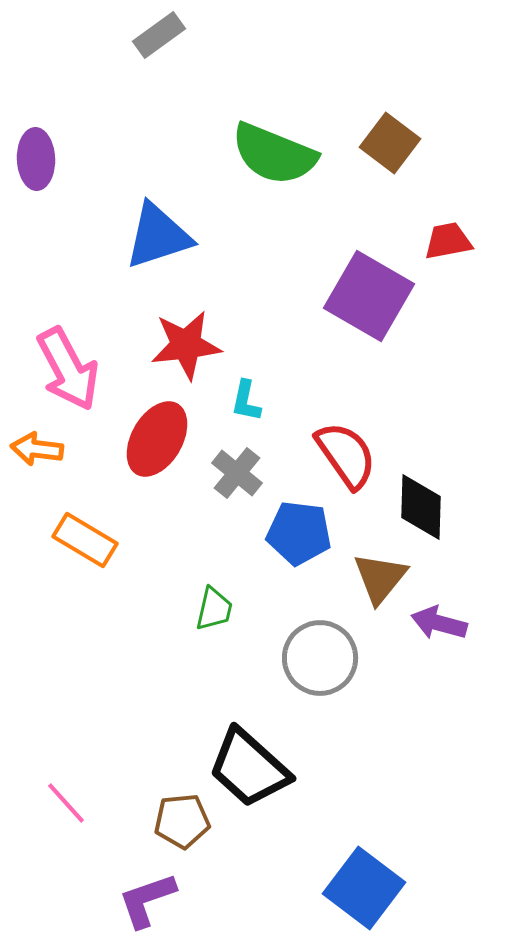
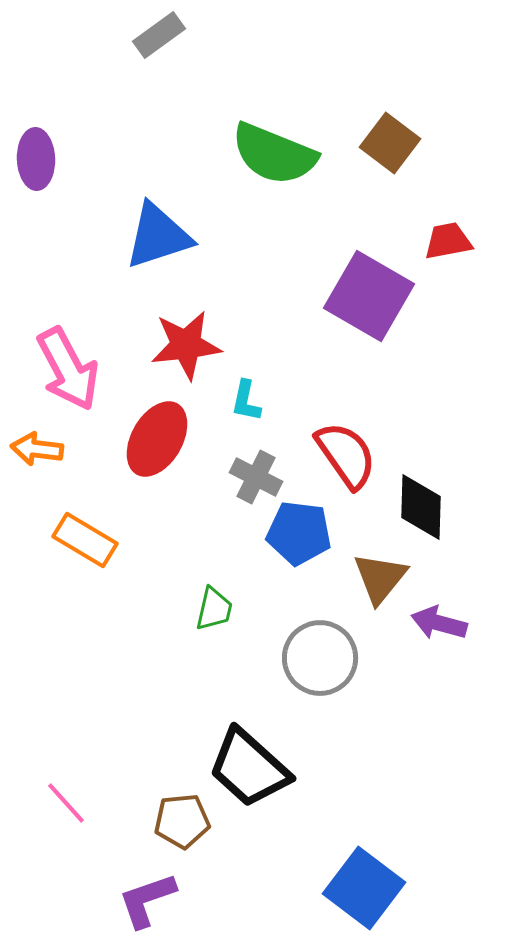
gray cross: moved 19 px right, 4 px down; rotated 12 degrees counterclockwise
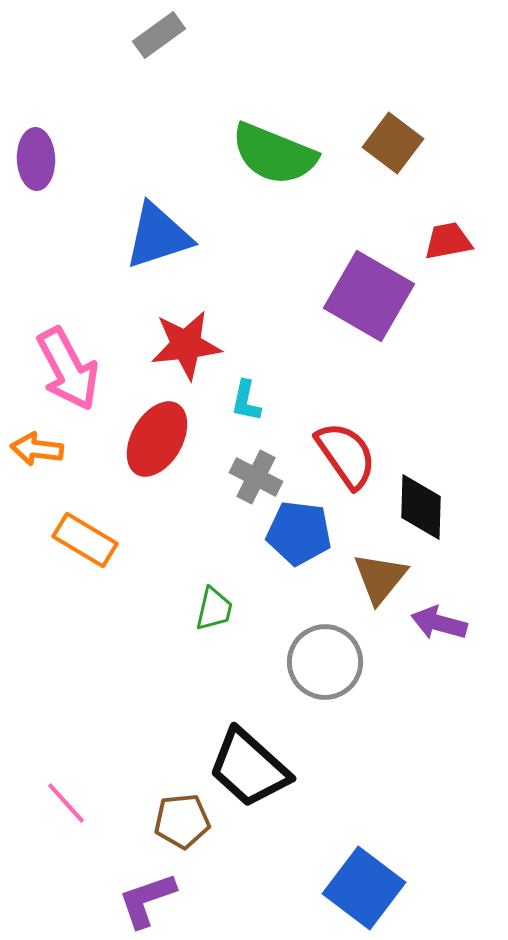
brown square: moved 3 px right
gray circle: moved 5 px right, 4 px down
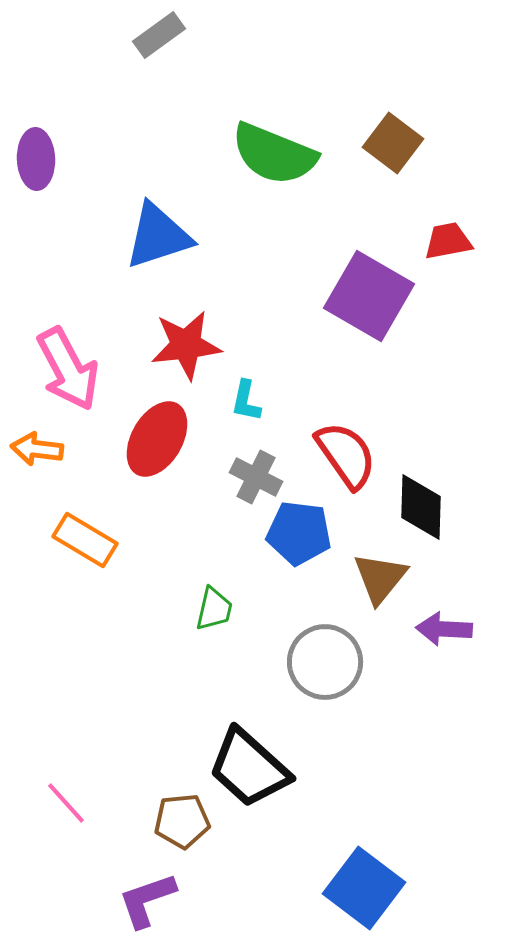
purple arrow: moved 5 px right, 6 px down; rotated 12 degrees counterclockwise
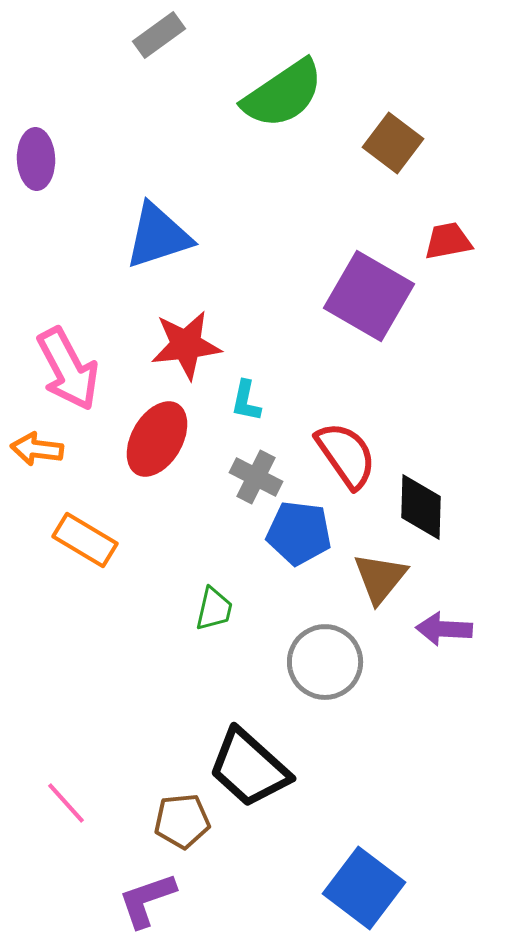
green semicircle: moved 9 px right, 60 px up; rotated 56 degrees counterclockwise
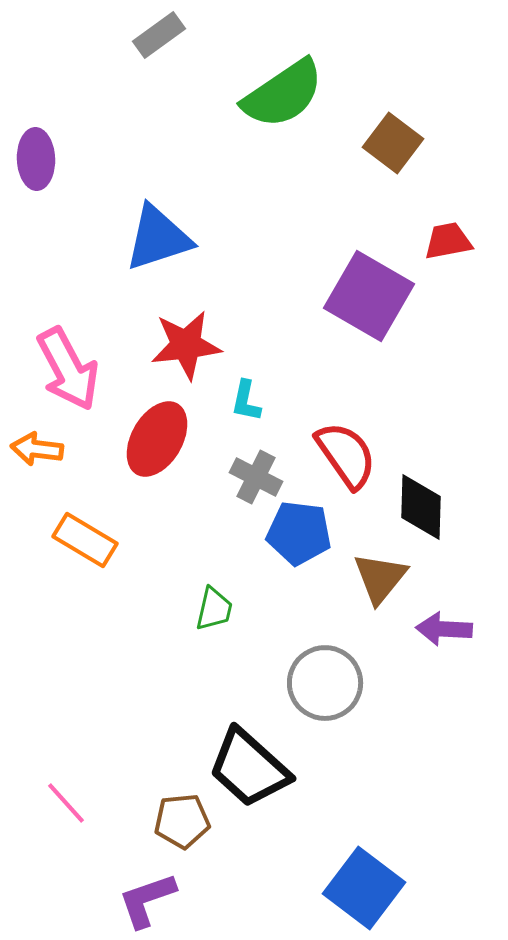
blue triangle: moved 2 px down
gray circle: moved 21 px down
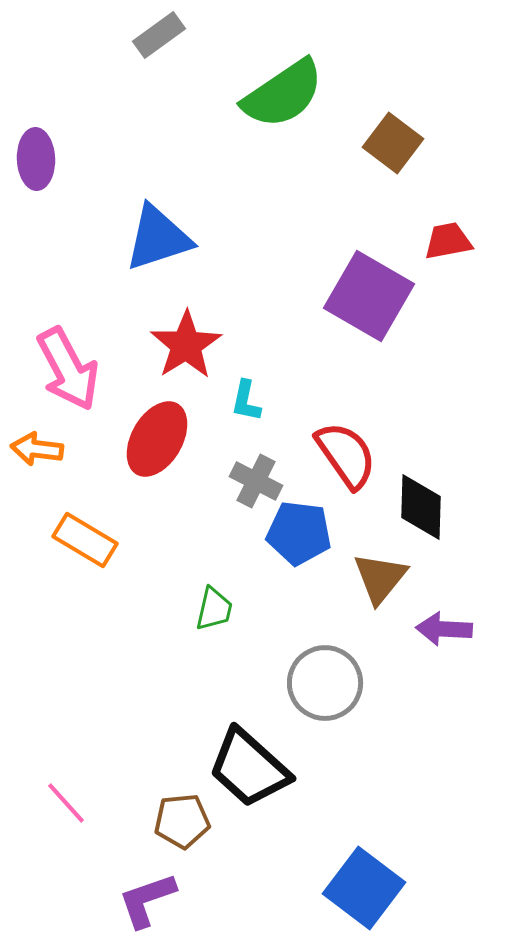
red star: rotated 26 degrees counterclockwise
gray cross: moved 4 px down
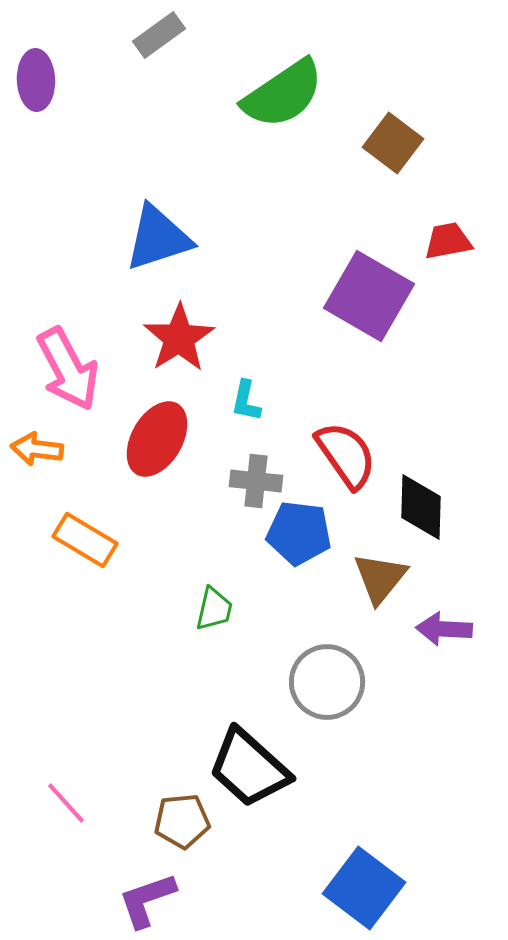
purple ellipse: moved 79 px up
red star: moved 7 px left, 7 px up
gray cross: rotated 21 degrees counterclockwise
gray circle: moved 2 px right, 1 px up
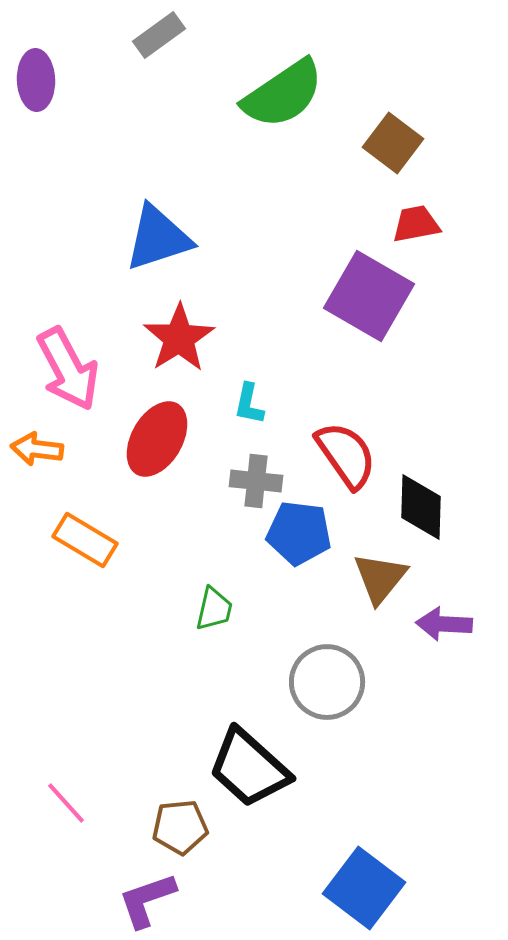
red trapezoid: moved 32 px left, 17 px up
cyan L-shape: moved 3 px right, 3 px down
purple arrow: moved 5 px up
brown pentagon: moved 2 px left, 6 px down
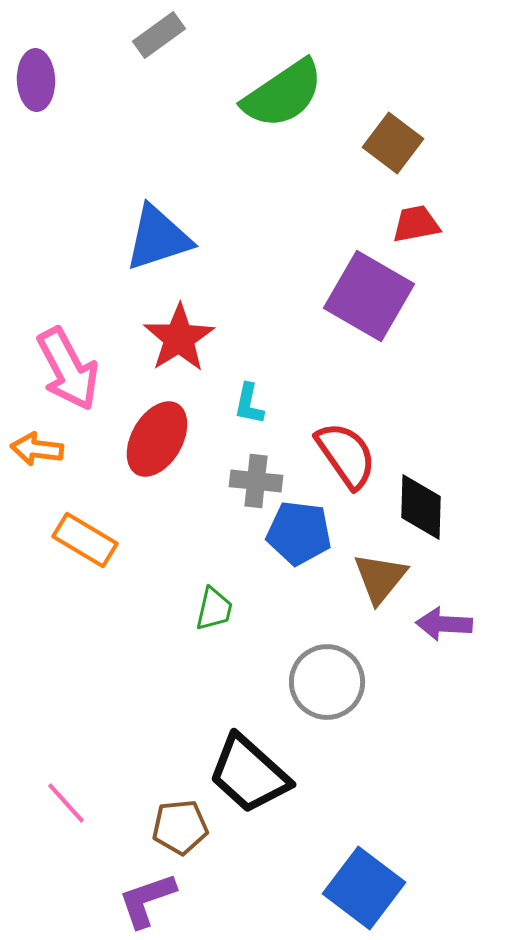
black trapezoid: moved 6 px down
